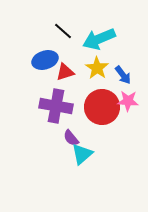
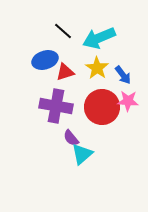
cyan arrow: moved 1 px up
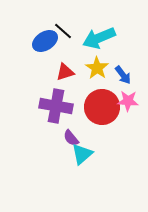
blue ellipse: moved 19 px up; rotated 15 degrees counterclockwise
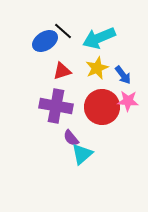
yellow star: rotated 15 degrees clockwise
red triangle: moved 3 px left, 1 px up
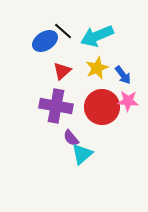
cyan arrow: moved 2 px left, 2 px up
red triangle: rotated 24 degrees counterclockwise
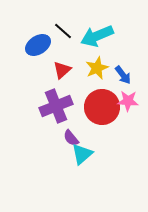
blue ellipse: moved 7 px left, 4 px down
red triangle: moved 1 px up
purple cross: rotated 32 degrees counterclockwise
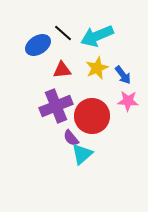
black line: moved 2 px down
red triangle: rotated 36 degrees clockwise
red circle: moved 10 px left, 9 px down
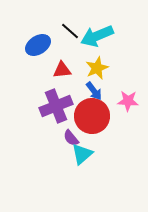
black line: moved 7 px right, 2 px up
blue arrow: moved 29 px left, 16 px down
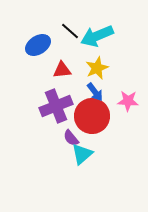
blue arrow: moved 1 px right, 1 px down
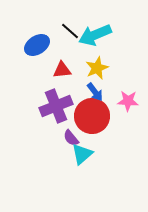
cyan arrow: moved 2 px left, 1 px up
blue ellipse: moved 1 px left
